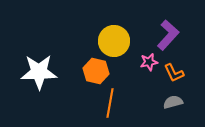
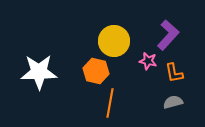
pink star: moved 1 px left, 1 px up; rotated 24 degrees clockwise
orange L-shape: rotated 15 degrees clockwise
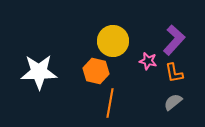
purple L-shape: moved 6 px right, 5 px down
yellow circle: moved 1 px left
gray semicircle: rotated 24 degrees counterclockwise
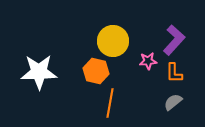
pink star: rotated 18 degrees counterclockwise
orange L-shape: rotated 10 degrees clockwise
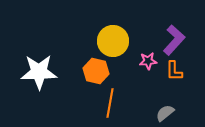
orange L-shape: moved 2 px up
gray semicircle: moved 8 px left, 11 px down
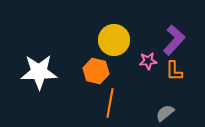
yellow circle: moved 1 px right, 1 px up
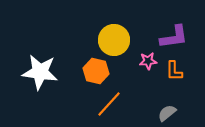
purple L-shape: moved 3 px up; rotated 40 degrees clockwise
white star: moved 1 px right; rotated 9 degrees clockwise
orange line: moved 1 px left, 1 px down; rotated 32 degrees clockwise
gray semicircle: moved 2 px right
